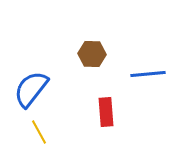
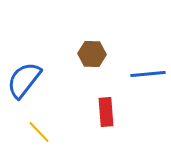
blue semicircle: moved 7 px left, 9 px up
yellow line: rotated 15 degrees counterclockwise
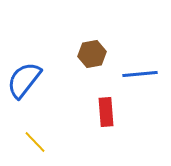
brown hexagon: rotated 12 degrees counterclockwise
blue line: moved 8 px left
yellow line: moved 4 px left, 10 px down
